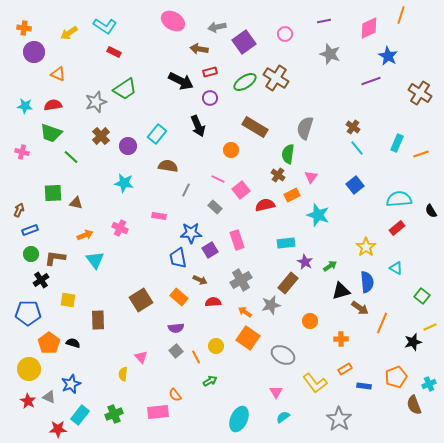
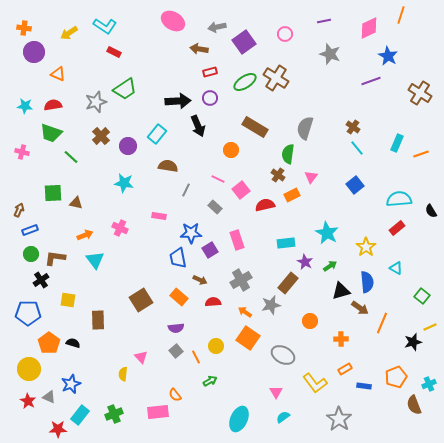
black arrow at (181, 81): moved 3 px left, 20 px down; rotated 30 degrees counterclockwise
cyan star at (318, 215): moved 9 px right, 18 px down; rotated 10 degrees clockwise
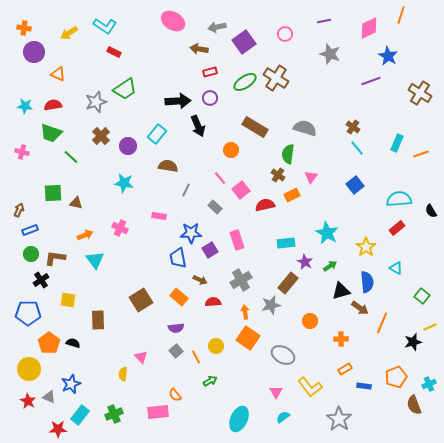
gray semicircle at (305, 128): rotated 90 degrees clockwise
pink line at (218, 179): moved 2 px right, 1 px up; rotated 24 degrees clockwise
orange arrow at (245, 312): rotated 48 degrees clockwise
yellow L-shape at (315, 383): moved 5 px left, 4 px down
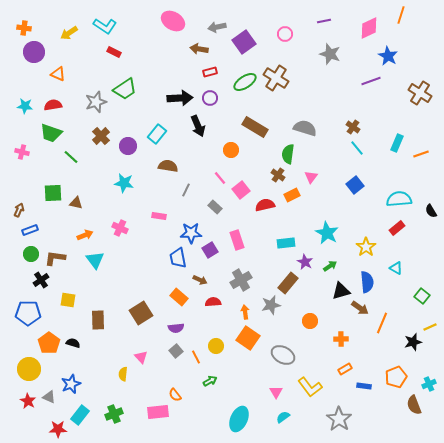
black arrow at (178, 101): moved 2 px right, 3 px up
brown square at (141, 300): moved 13 px down
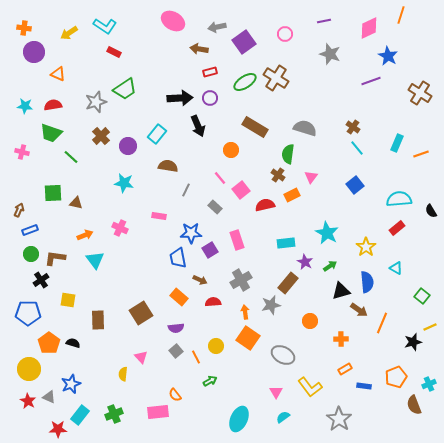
brown arrow at (360, 308): moved 1 px left, 2 px down
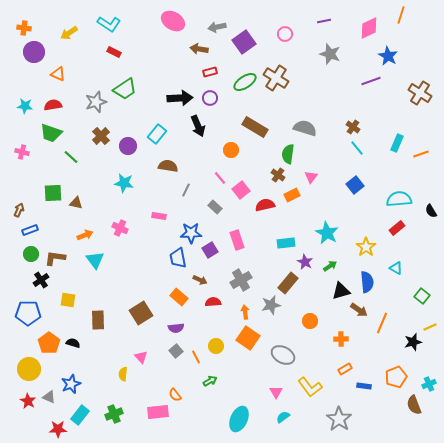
cyan L-shape at (105, 26): moved 4 px right, 2 px up
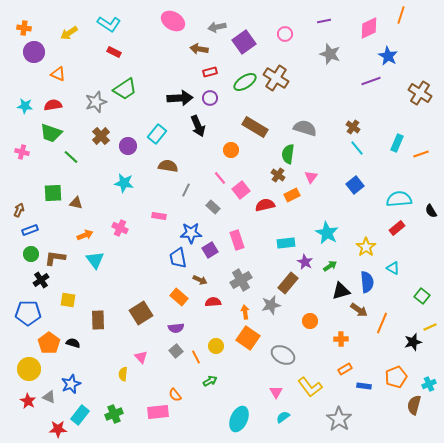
gray rectangle at (215, 207): moved 2 px left
cyan triangle at (396, 268): moved 3 px left
brown semicircle at (414, 405): rotated 36 degrees clockwise
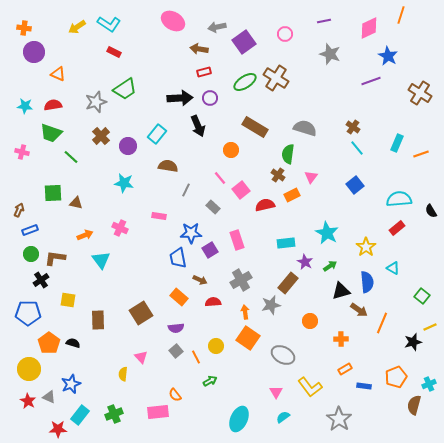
yellow arrow at (69, 33): moved 8 px right, 6 px up
red rectangle at (210, 72): moved 6 px left
cyan triangle at (95, 260): moved 6 px right
